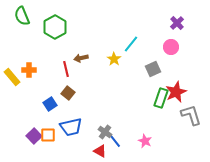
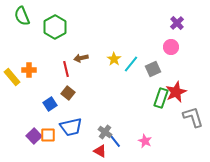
cyan line: moved 20 px down
gray L-shape: moved 2 px right, 2 px down
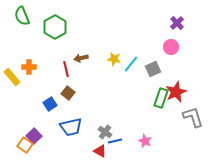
yellow star: rotated 24 degrees counterclockwise
orange cross: moved 3 px up
orange square: moved 23 px left, 10 px down; rotated 35 degrees clockwise
blue line: rotated 64 degrees counterclockwise
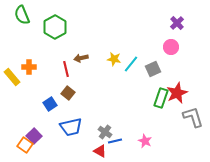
green semicircle: moved 1 px up
red star: moved 1 px right, 1 px down
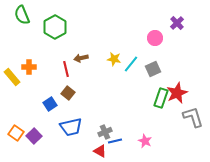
pink circle: moved 16 px left, 9 px up
gray cross: rotated 32 degrees clockwise
orange square: moved 9 px left, 12 px up
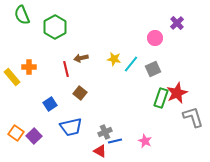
brown square: moved 12 px right
